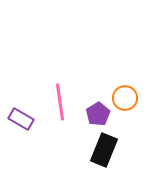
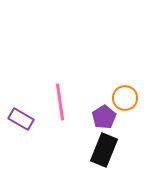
purple pentagon: moved 6 px right, 3 px down
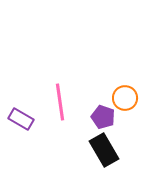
purple pentagon: moved 1 px left; rotated 20 degrees counterclockwise
black rectangle: rotated 52 degrees counterclockwise
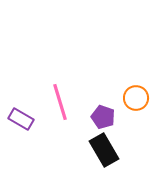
orange circle: moved 11 px right
pink line: rotated 9 degrees counterclockwise
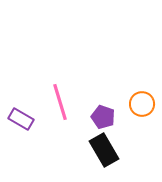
orange circle: moved 6 px right, 6 px down
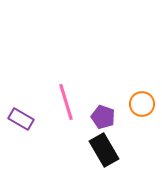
pink line: moved 6 px right
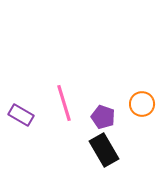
pink line: moved 2 px left, 1 px down
purple rectangle: moved 4 px up
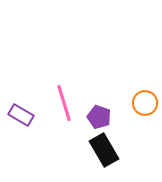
orange circle: moved 3 px right, 1 px up
purple pentagon: moved 4 px left
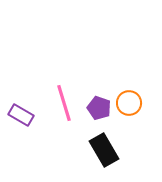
orange circle: moved 16 px left
purple pentagon: moved 9 px up
